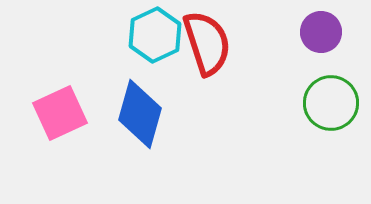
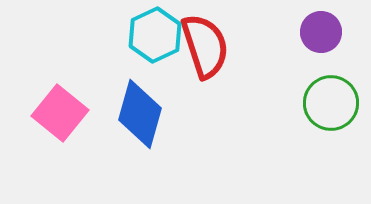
red semicircle: moved 2 px left, 3 px down
pink square: rotated 26 degrees counterclockwise
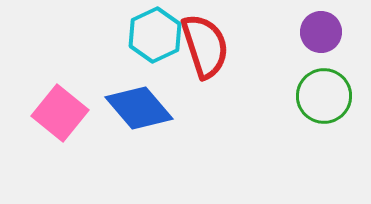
green circle: moved 7 px left, 7 px up
blue diamond: moved 1 px left, 6 px up; rotated 56 degrees counterclockwise
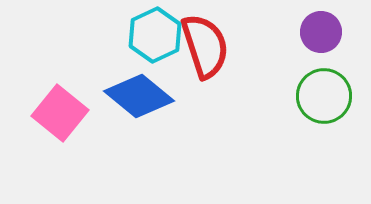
blue diamond: moved 12 px up; rotated 10 degrees counterclockwise
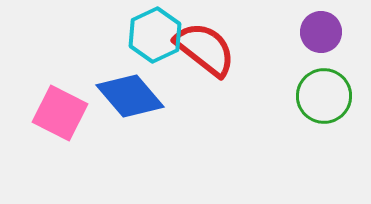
red semicircle: moved 3 px down; rotated 34 degrees counterclockwise
blue diamond: moved 9 px left; rotated 10 degrees clockwise
pink square: rotated 12 degrees counterclockwise
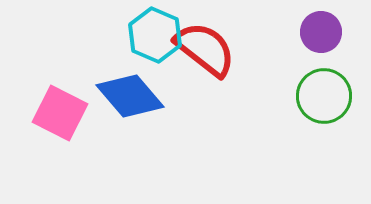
cyan hexagon: rotated 12 degrees counterclockwise
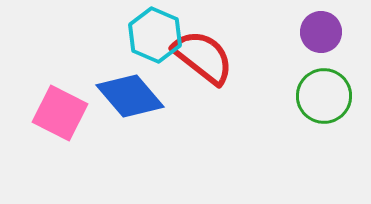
red semicircle: moved 2 px left, 8 px down
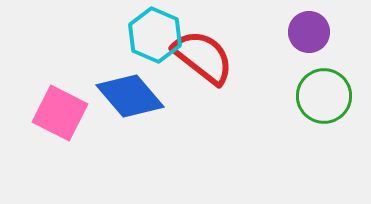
purple circle: moved 12 px left
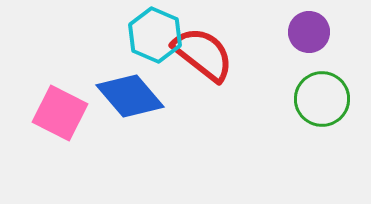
red semicircle: moved 3 px up
green circle: moved 2 px left, 3 px down
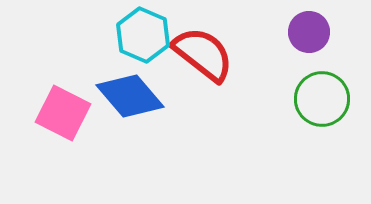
cyan hexagon: moved 12 px left
pink square: moved 3 px right
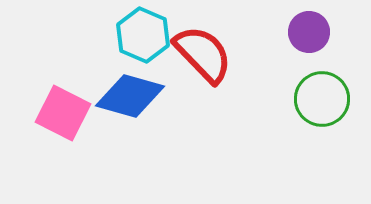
red semicircle: rotated 8 degrees clockwise
blue diamond: rotated 34 degrees counterclockwise
